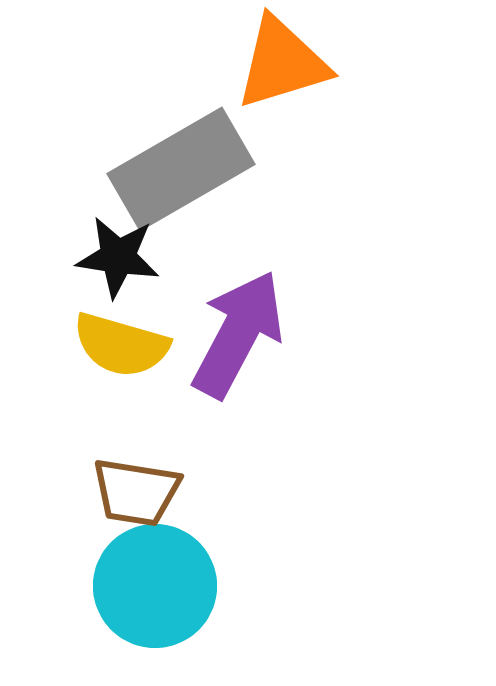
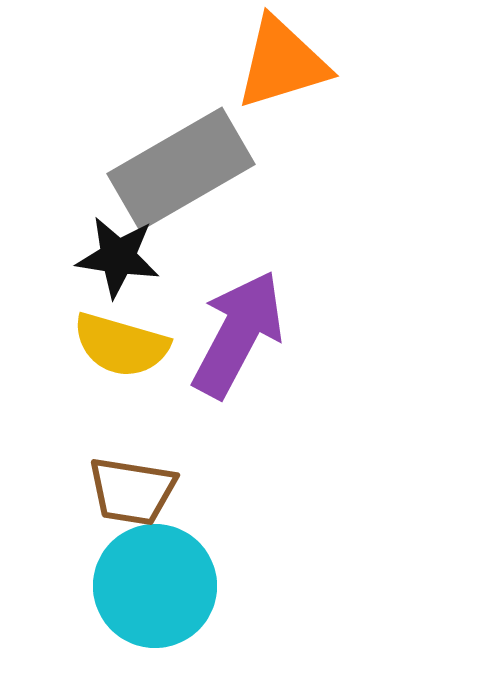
brown trapezoid: moved 4 px left, 1 px up
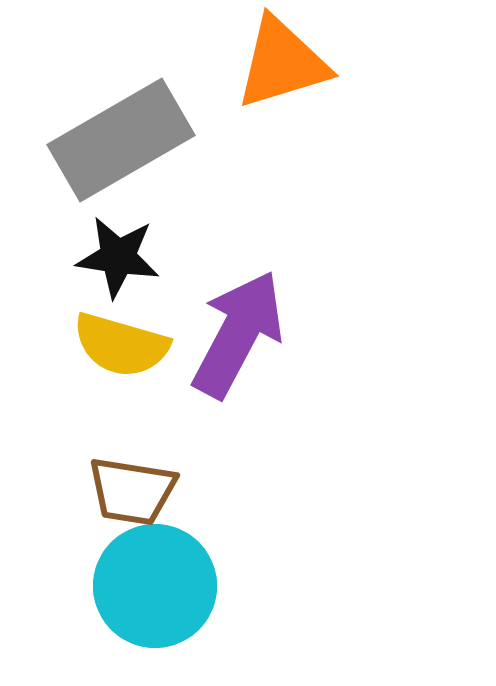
gray rectangle: moved 60 px left, 29 px up
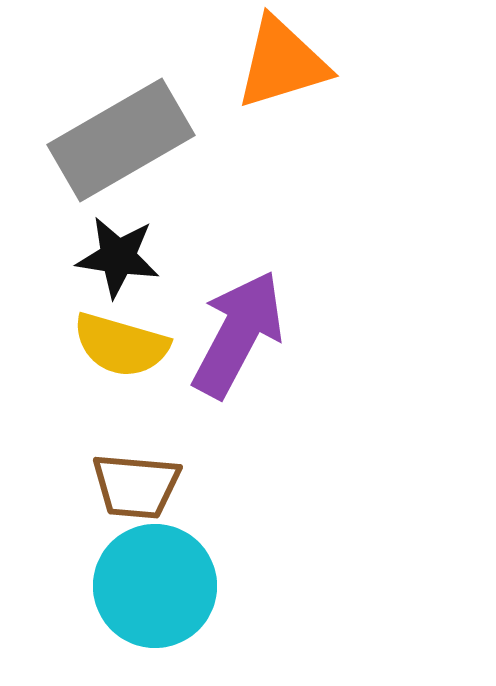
brown trapezoid: moved 4 px right, 5 px up; rotated 4 degrees counterclockwise
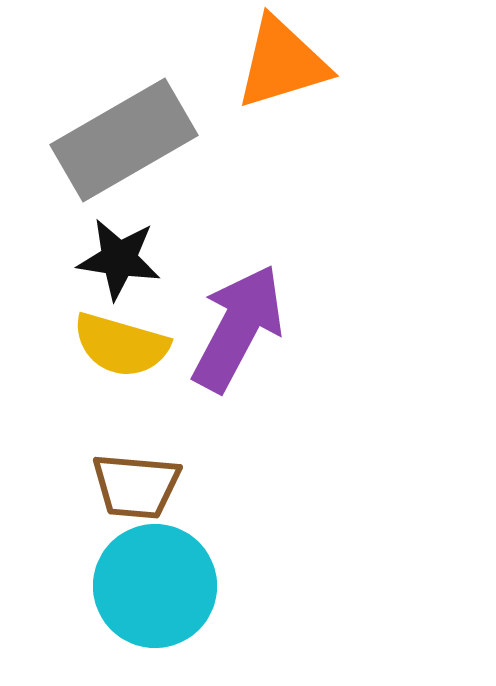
gray rectangle: moved 3 px right
black star: moved 1 px right, 2 px down
purple arrow: moved 6 px up
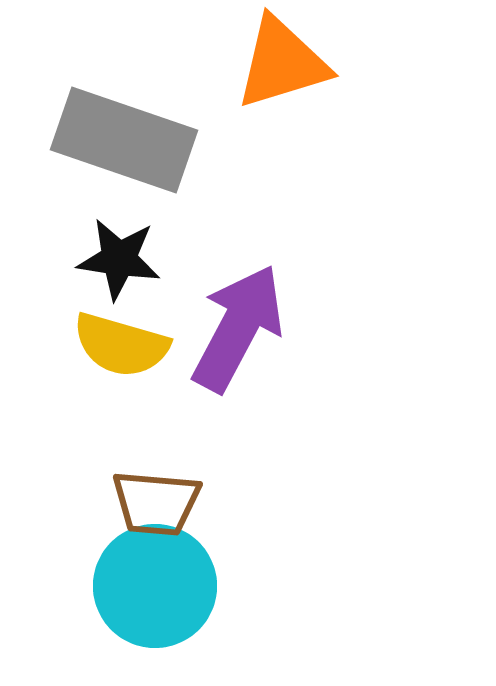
gray rectangle: rotated 49 degrees clockwise
brown trapezoid: moved 20 px right, 17 px down
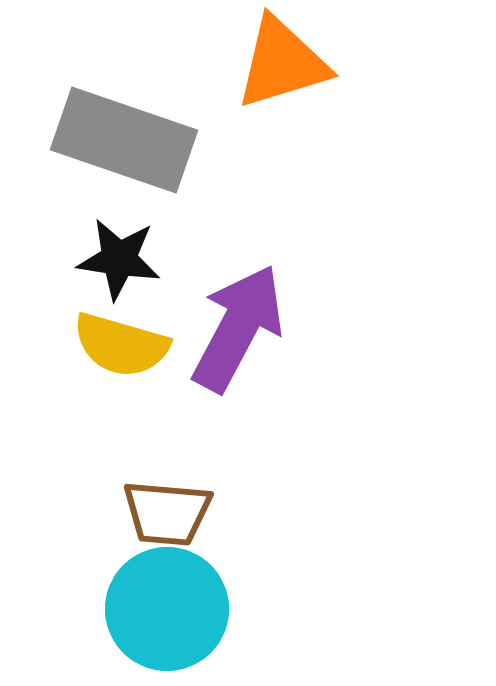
brown trapezoid: moved 11 px right, 10 px down
cyan circle: moved 12 px right, 23 px down
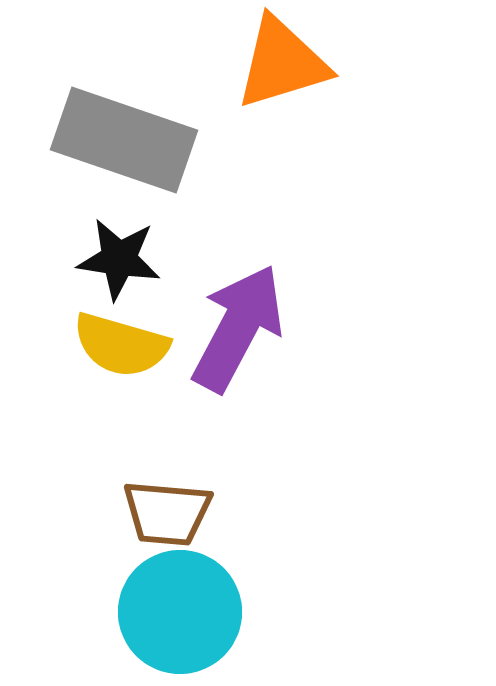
cyan circle: moved 13 px right, 3 px down
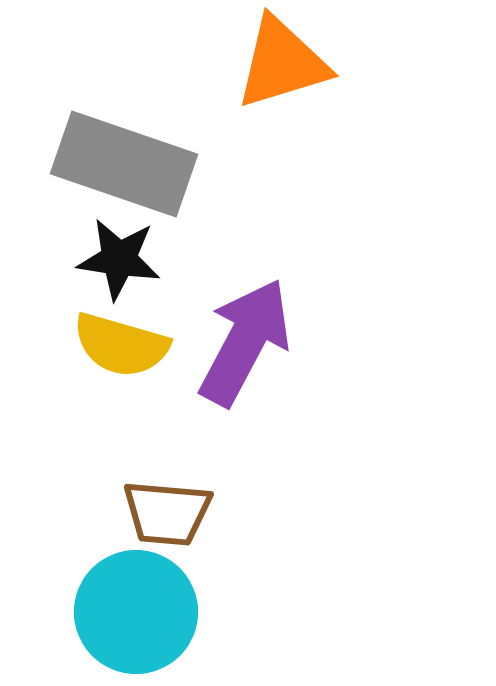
gray rectangle: moved 24 px down
purple arrow: moved 7 px right, 14 px down
cyan circle: moved 44 px left
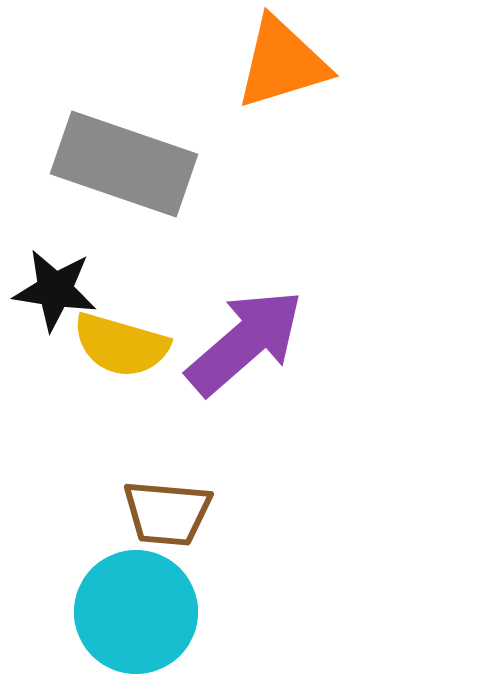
black star: moved 64 px left, 31 px down
purple arrow: rotated 21 degrees clockwise
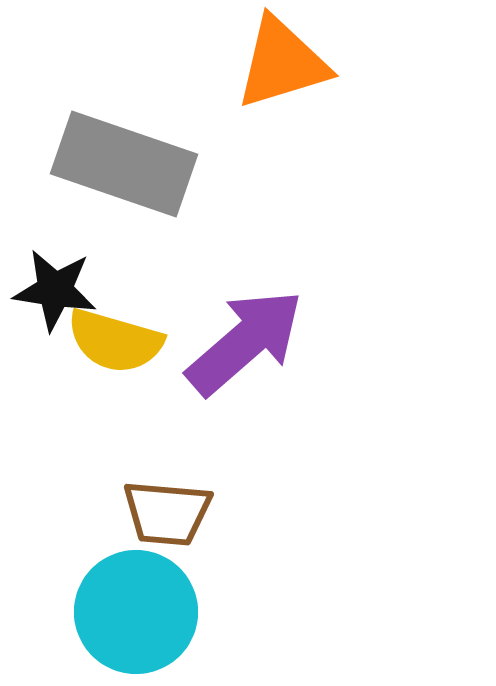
yellow semicircle: moved 6 px left, 4 px up
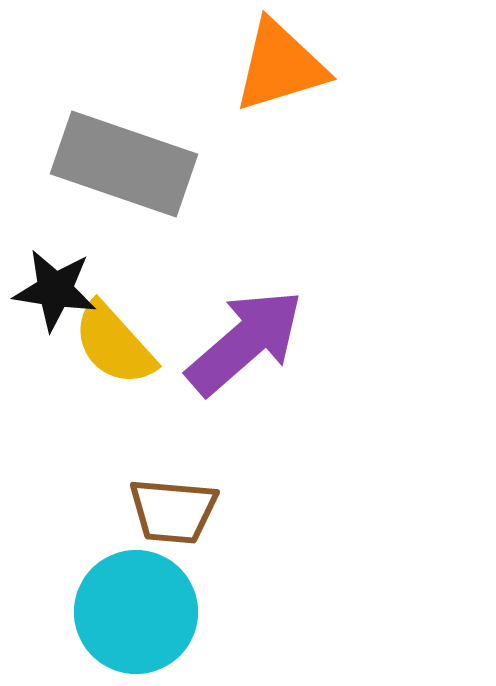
orange triangle: moved 2 px left, 3 px down
yellow semicircle: moved 1 px left, 3 px down; rotated 32 degrees clockwise
brown trapezoid: moved 6 px right, 2 px up
